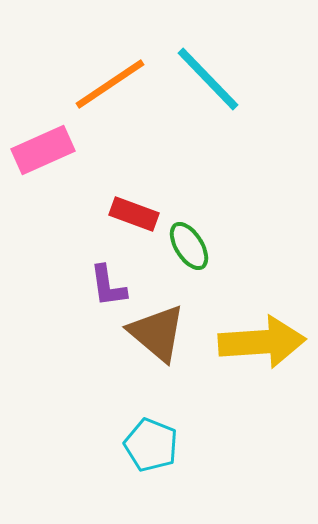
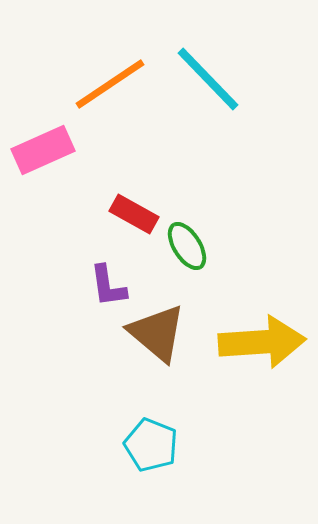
red rectangle: rotated 9 degrees clockwise
green ellipse: moved 2 px left
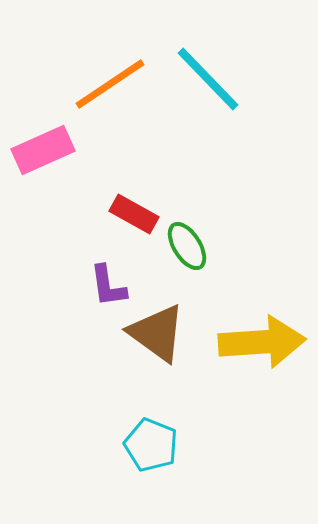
brown triangle: rotated 4 degrees counterclockwise
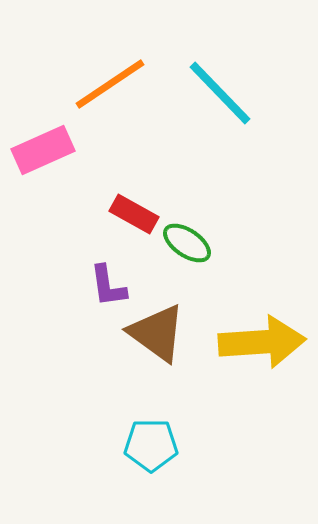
cyan line: moved 12 px right, 14 px down
green ellipse: moved 3 px up; rotated 24 degrees counterclockwise
cyan pentagon: rotated 22 degrees counterclockwise
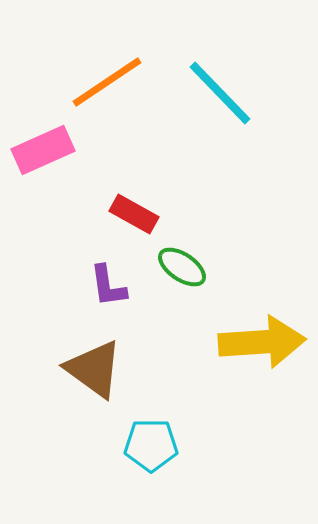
orange line: moved 3 px left, 2 px up
green ellipse: moved 5 px left, 24 px down
brown triangle: moved 63 px left, 36 px down
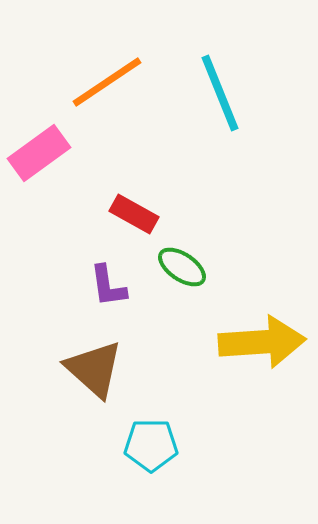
cyan line: rotated 22 degrees clockwise
pink rectangle: moved 4 px left, 3 px down; rotated 12 degrees counterclockwise
brown triangle: rotated 6 degrees clockwise
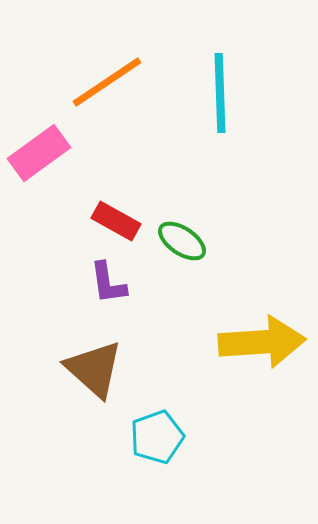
cyan line: rotated 20 degrees clockwise
red rectangle: moved 18 px left, 7 px down
green ellipse: moved 26 px up
purple L-shape: moved 3 px up
cyan pentagon: moved 6 px right, 8 px up; rotated 20 degrees counterclockwise
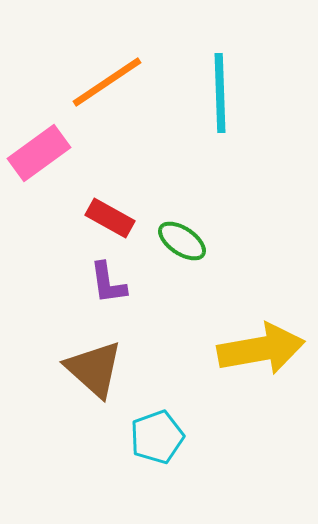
red rectangle: moved 6 px left, 3 px up
yellow arrow: moved 1 px left, 7 px down; rotated 6 degrees counterclockwise
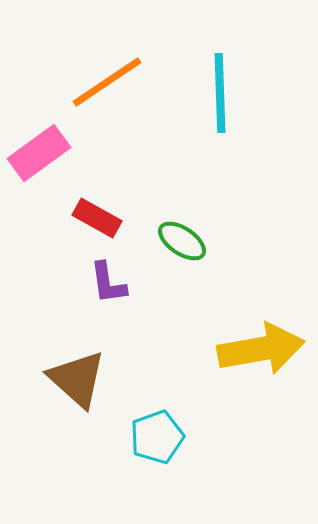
red rectangle: moved 13 px left
brown triangle: moved 17 px left, 10 px down
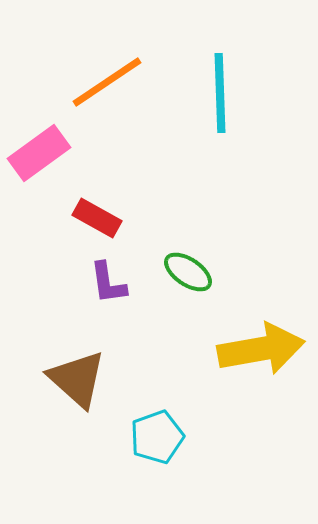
green ellipse: moved 6 px right, 31 px down
